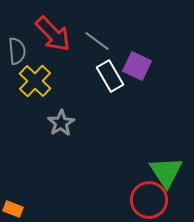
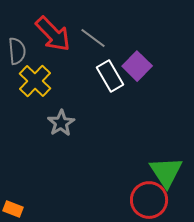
gray line: moved 4 px left, 3 px up
purple square: rotated 20 degrees clockwise
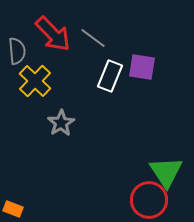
purple square: moved 5 px right, 1 px down; rotated 36 degrees counterclockwise
white rectangle: rotated 52 degrees clockwise
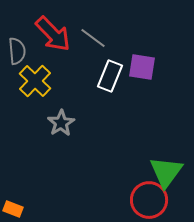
green triangle: rotated 9 degrees clockwise
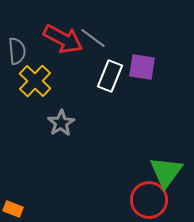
red arrow: moved 10 px right, 5 px down; rotated 18 degrees counterclockwise
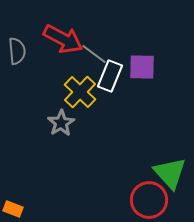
gray line: moved 1 px right, 16 px down
purple square: rotated 8 degrees counterclockwise
yellow cross: moved 45 px right, 11 px down
green triangle: moved 4 px right, 1 px down; rotated 18 degrees counterclockwise
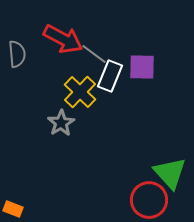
gray semicircle: moved 3 px down
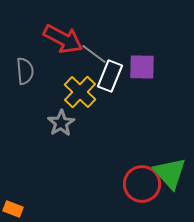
gray semicircle: moved 8 px right, 17 px down
red circle: moved 7 px left, 16 px up
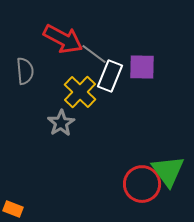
green triangle: moved 2 px left, 2 px up; rotated 6 degrees clockwise
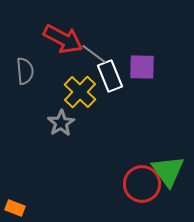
white rectangle: rotated 44 degrees counterclockwise
orange rectangle: moved 2 px right, 1 px up
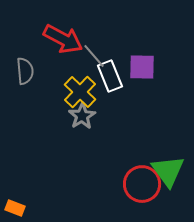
gray line: moved 2 px down; rotated 12 degrees clockwise
gray star: moved 21 px right, 7 px up
